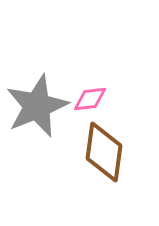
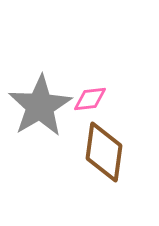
gray star: moved 3 px right; rotated 8 degrees counterclockwise
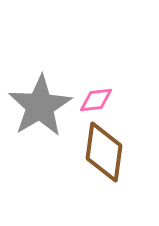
pink diamond: moved 6 px right, 1 px down
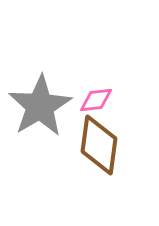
brown diamond: moved 5 px left, 7 px up
